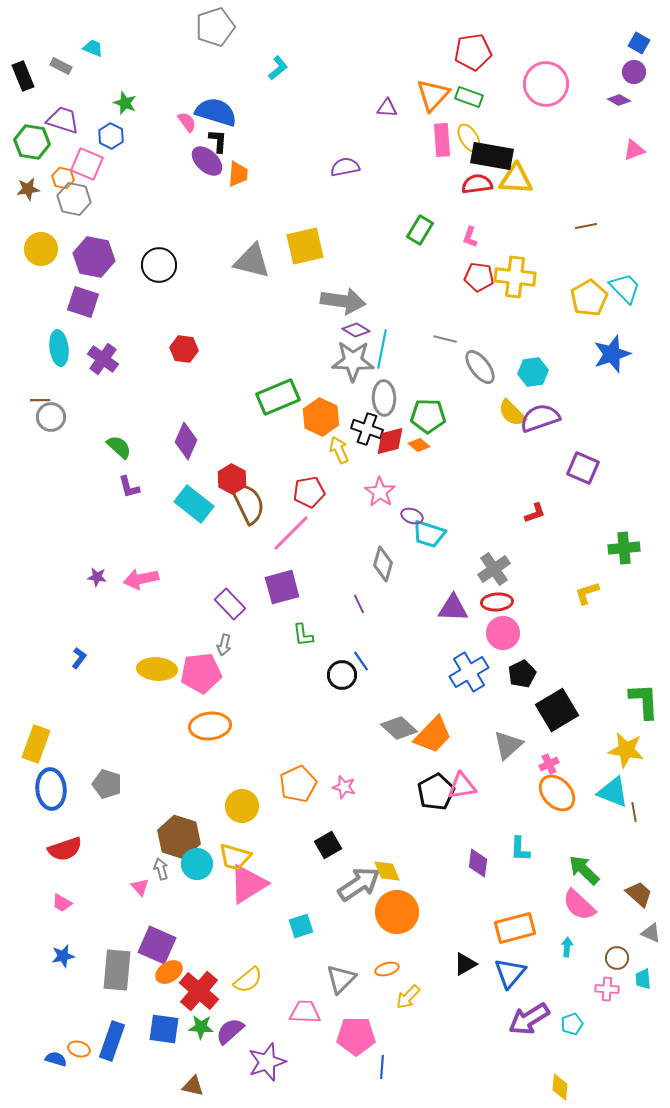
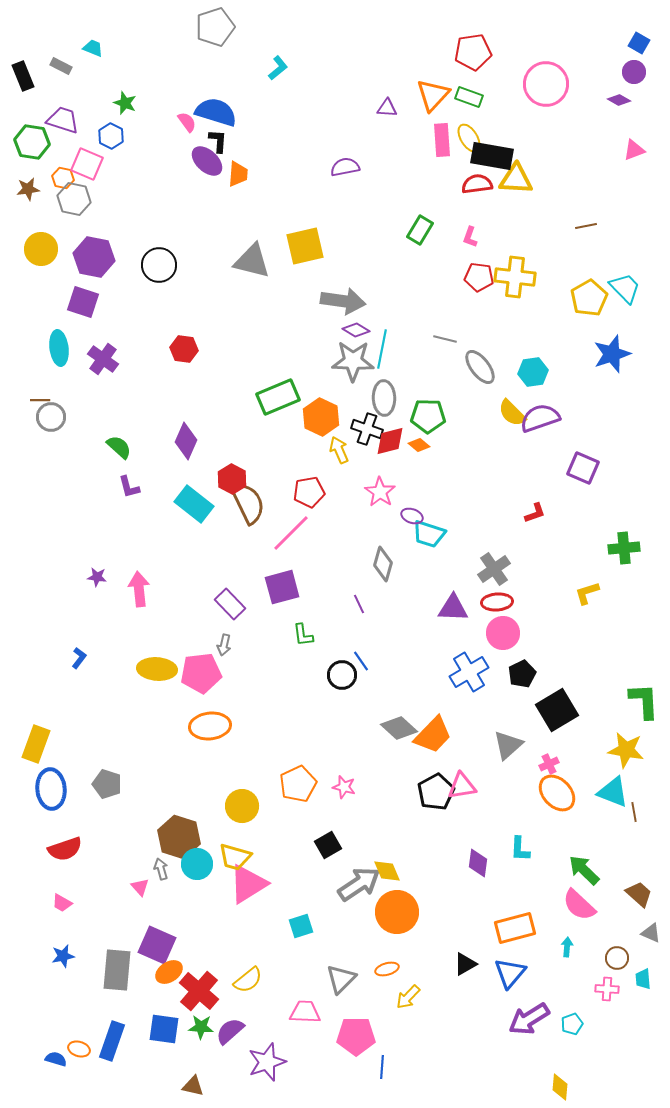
pink arrow at (141, 579): moved 2 px left, 10 px down; rotated 96 degrees clockwise
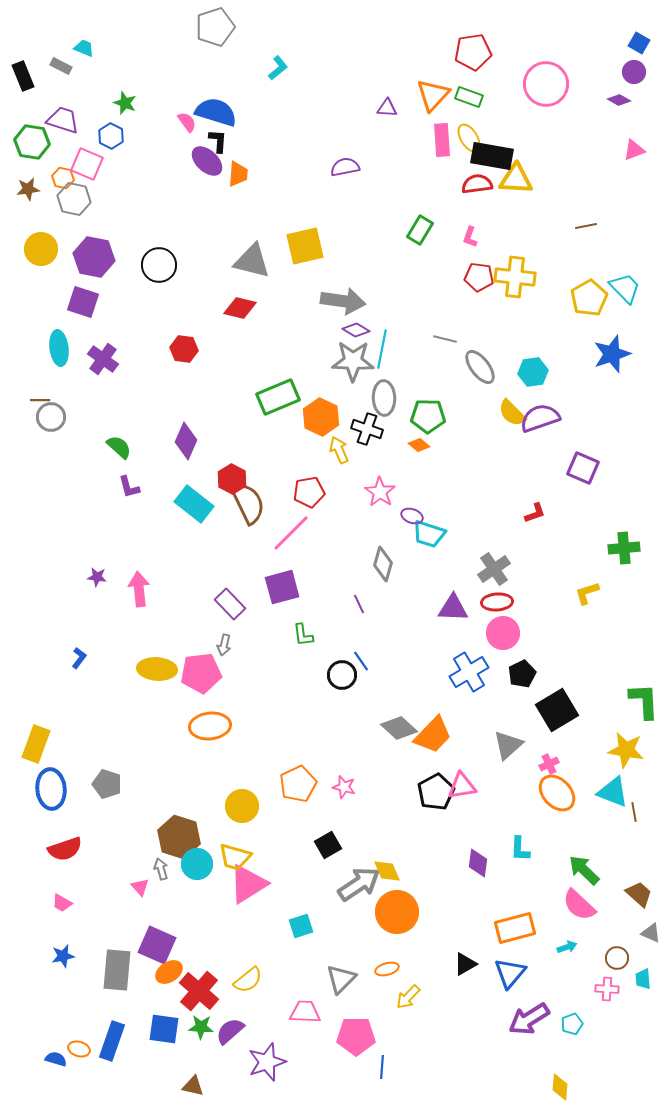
cyan trapezoid at (93, 48): moved 9 px left
red diamond at (390, 441): moved 150 px left, 133 px up; rotated 28 degrees clockwise
cyan arrow at (567, 947): rotated 66 degrees clockwise
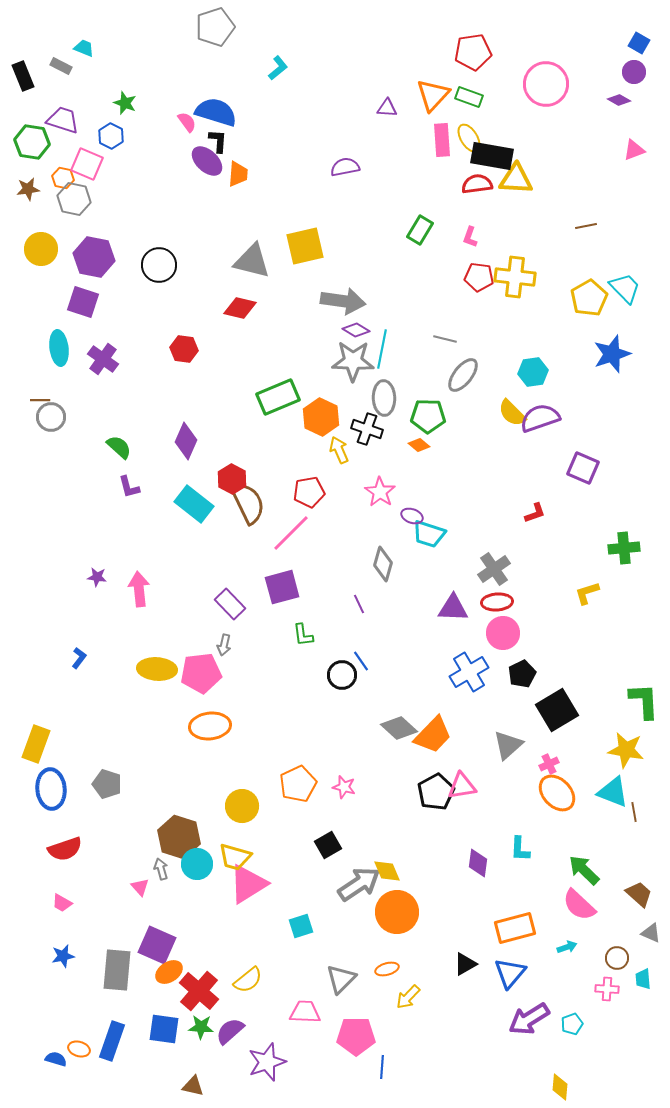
gray ellipse at (480, 367): moved 17 px left, 8 px down; rotated 75 degrees clockwise
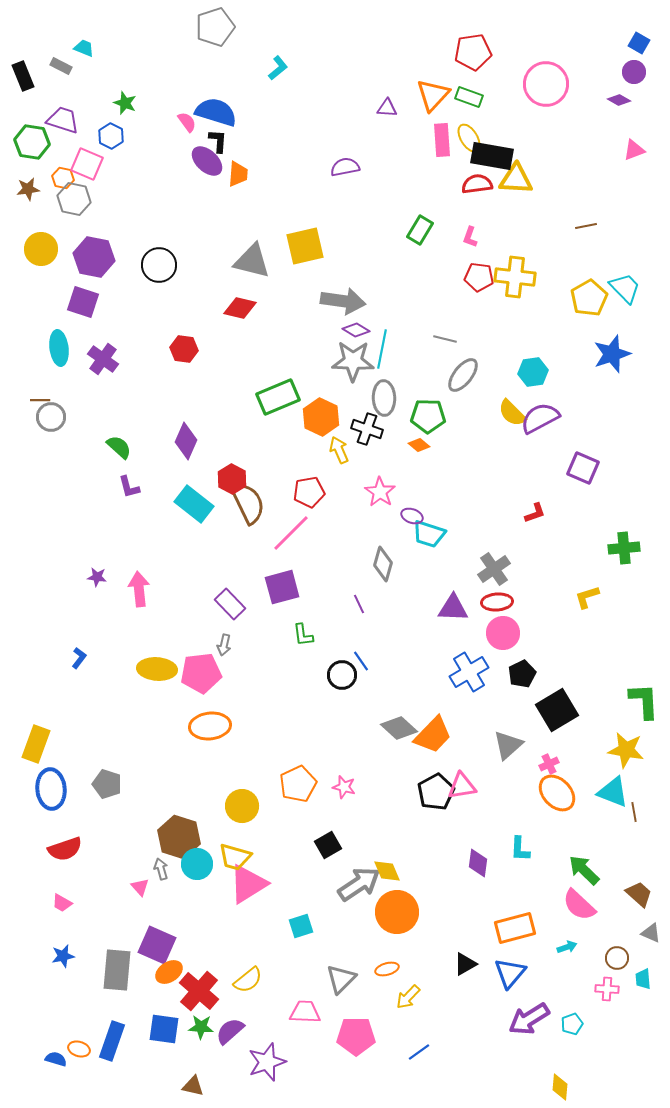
purple semicircle at (540, 418): rotated 9 degrees counterclockwise
yellow L-shape at (587, 593): moved 4 px down
blue line at (382, 1067): moved 37 px right, 15 px up; rotated 50 degrees clockwise
